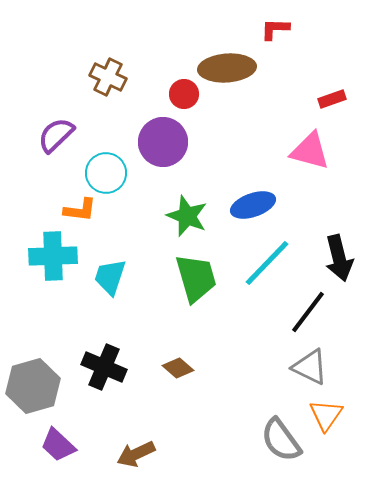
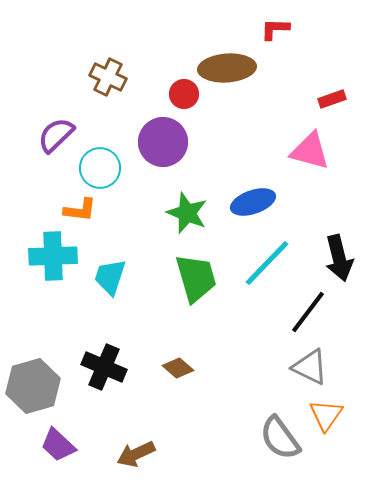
cyan circle: moved 6 px left, 5 px up
blue ellipse: moved 3 px up
green star: moved 3 px up
gray semicircle: moved 1 px left, 2 px up
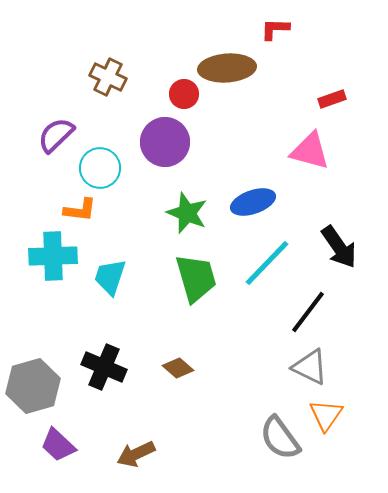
purple circle: moved 2 px right
black arrow: moved 11 px up; rotated 21 degrees counterclockwise
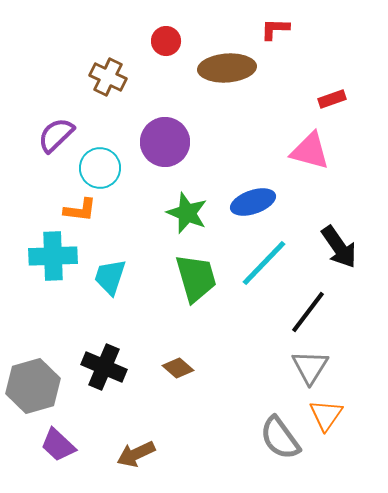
red circle: moved 18 px left, 53 px up
cyan line: moved 3 px left
gray triangle: rotated 36 degrees clockwise
